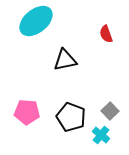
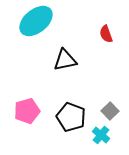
pink pentagon: moved 1 px up; rotated 20 degrees counterclockwise
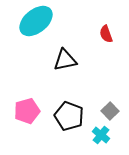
black pentagon: moved 2 px left, 1 px up
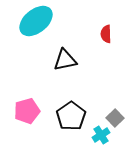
red semicircle: rotated 18 degrees clockwise
gray square: moved 5 px right, 7 px down
black pentagon: moved 2 px right; rotated 16 degrees clockwise
cyan cross: rotated 18 degrees clockwise
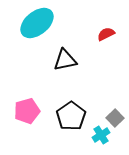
cyan ellipse: moved 1 px right, 2 px down
red semicircle: rotated 66 degrees clockwise
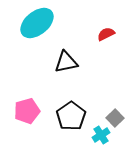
black triangle: moved 1 px right, 2 px down
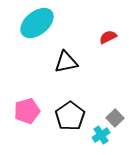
red semicircle: moved 2 px right, 3 px down
black pentagon: moved 1 px left
